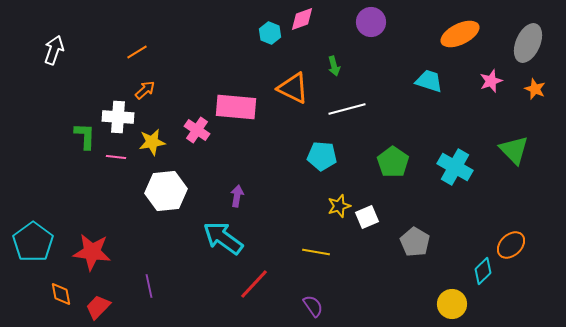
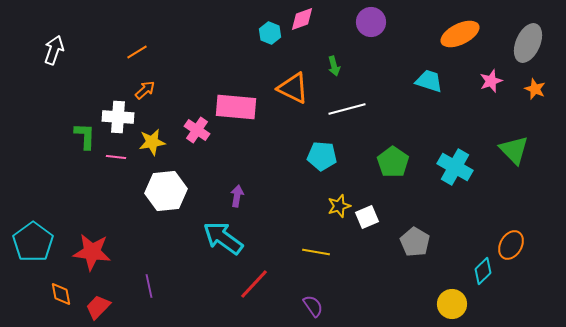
orange ellipse at (511, 245): rotated 16 degrees counterclockwise
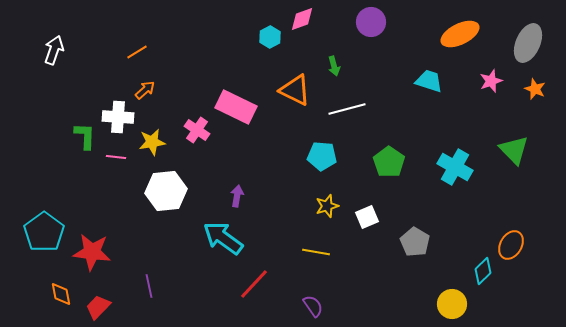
cyan hexagon at (270, 33): moved 4 px down; rotated 10 degrees clockwise
orange triangle at (293, 88): moved 2 px right, 2 px down
pink rectangle at (236, 107): rotated 21 degrees clockwise
green pentagon at (393, 162): moved 4 px left
yellow star at (339, 206): moved 12 px left
cyan pentagon at (33, 242): moved 11 px right, 10 px up
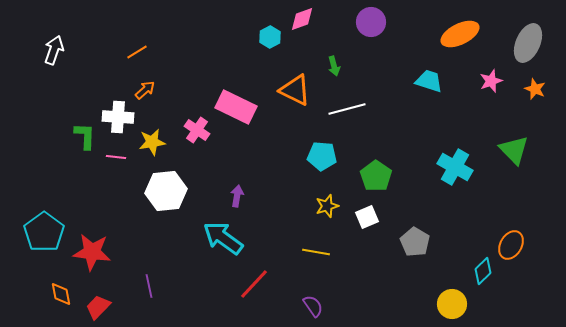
green pentagon at (389, 162): moved 13 px left, 14 px down
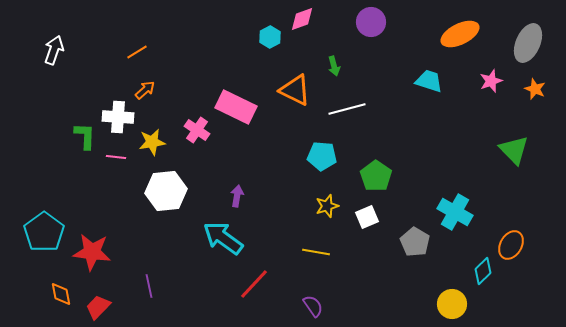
cyan cross at (455, 167): moved 45 px down
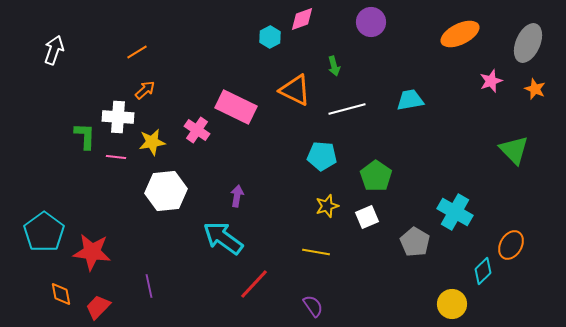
cyan trapezoid at (429, 81): moved 19 px left, 19 px down; rotated 28 degrees counterclockwise
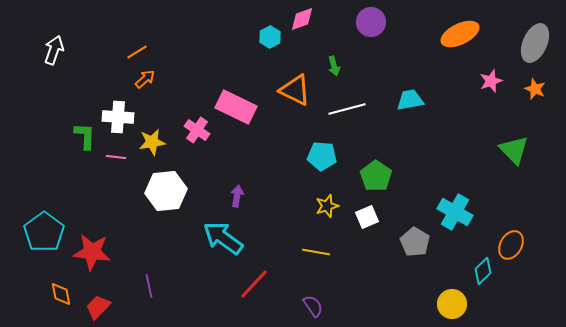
gray ellipse at (528, 43): moved 7 px right
orange arrow at (145, 90): moved 11 px up
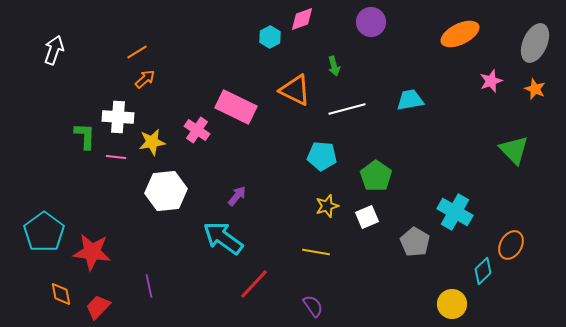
purple arrow at (237, 196): rotated 30 degrees clockwise
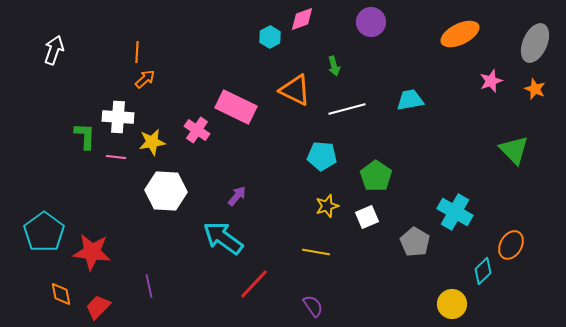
orange line at (137, 52): rotated 55 degrees counterclockwise
white hexagon at (166, 191): rotated 9 degrees clockwise
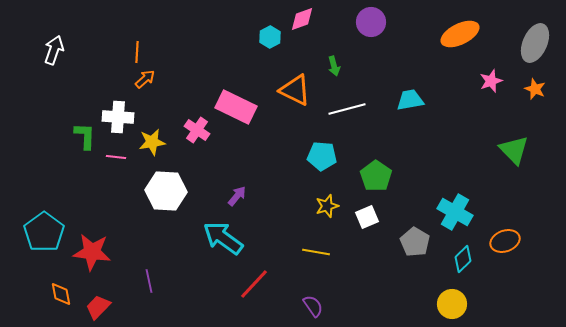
orange ellipse at (511, 245): moved 6 px left, 4 px up; rotated 40 degrees clockwise
cyan diamond at (483, 271): moved 20 px left, 12 px up
purple line at (149, 286): moved 5 px up
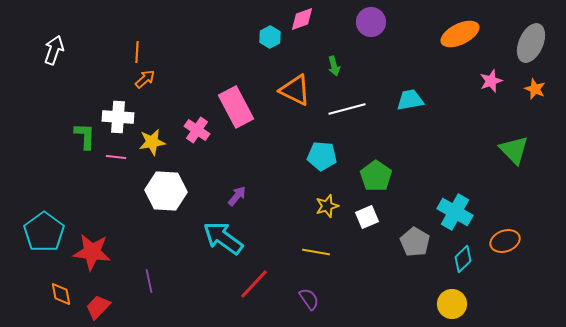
gray ellipse at (535, 43): moved 4 px left
pink rectangle at (236, 107): rotated 36 degrees clockwise
purple semicircle at (313, 306): moved 4 px left, 7 px up
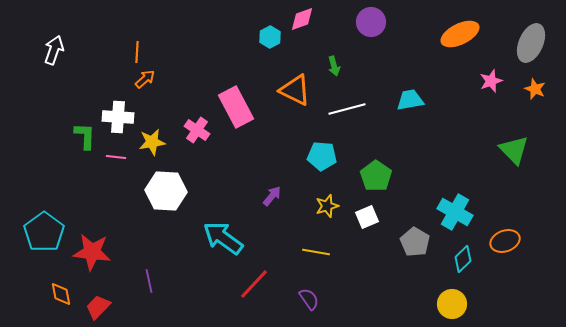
purple arrow at (237, 196): moved 35 px right
